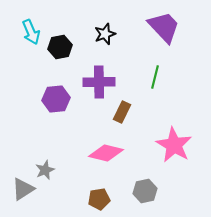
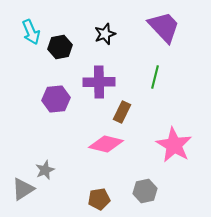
pink diamond: moved 9 px up
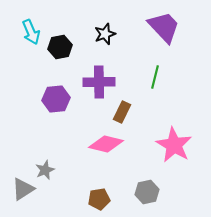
gray hexagon: moved 2 px right, 1 px down
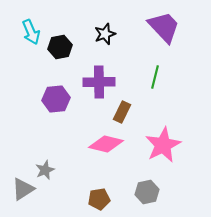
pink star: moved 11 px left; rotated 15 degrees clockwise
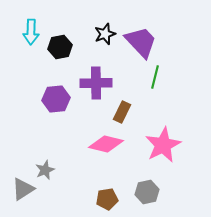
purple trapezoid: moved 23 px left, 15 px down
cyan arrow: rotated 25 degrees clockwise
purple cross: moved 3 px left, 1 px down
brown pentagon: moved 8 px right
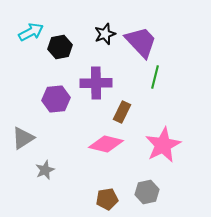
cyan arrow: rotated 120 degrees counterclockwise
gray triangle: moved 51 px up
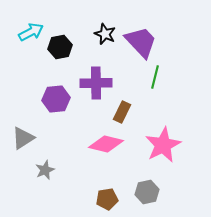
black star: rotated 30 degrees counterclockwise
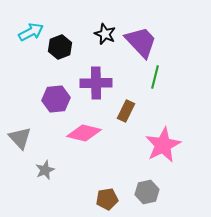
black hexagon: rotated 10 degrees counterclockwise
brown rectangle: moved 4 px right, 1 px up
gray triangle: moved 3 px left; rotated 40 degrees counterclockwise
pink diamond: moved 22 px left, 11 px up
